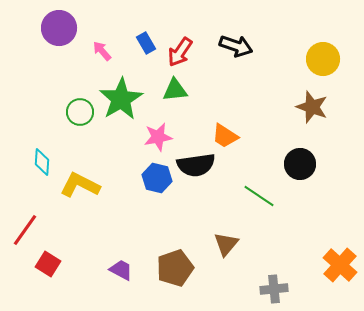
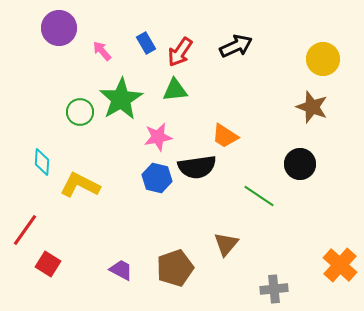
black arrow: rotated 44 degrees counterclockwise
black semicircle: moved 1 px right, 2 px down
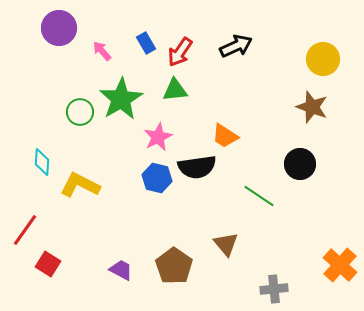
pink star: rotated 16 degrees counterclockwise
brown triangle: rotated 20 degrees counterclockwise
brown pentagon: moved 1 px left, 2 px up; rotated 18 degrees counterclockwise
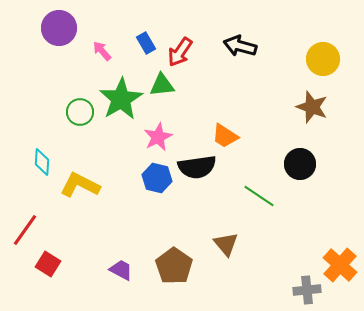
black arrow: moved 4 px right; rotated 140 degrees counterclockwise
green triangle: moved 13 px left, 5 px up
gray cross: moved 33 px right, 1 px down
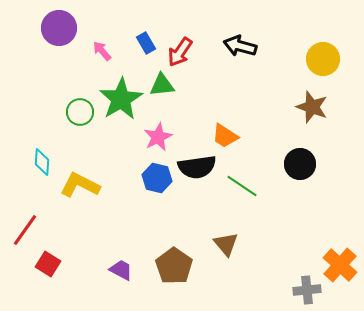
green line: moved 17 px left, 10 px up
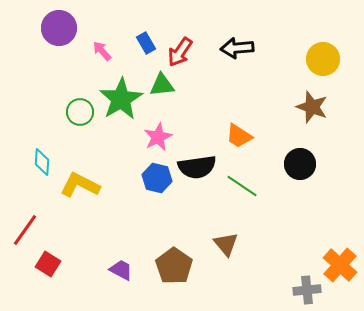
black arrow: moved 3 px left, 2 px down; rotated 20 degrees counterclockwise
orange trapezoid: moved 14 px right
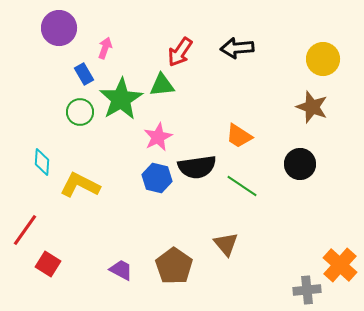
blue rectangle: moved 62 px left, 31 px down
pink arrow: moved 3 px right, 3 px up; rotated 60 degrees clockwise
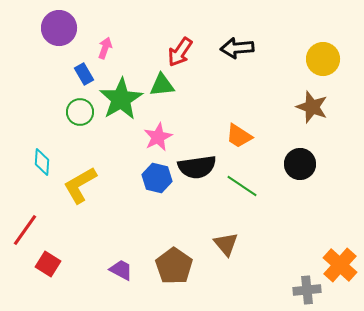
yellow L-shape: rotated 57 degrees counterclockwise
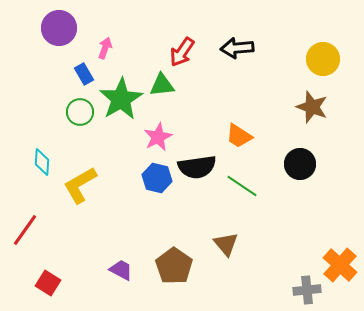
red arrow: moved 2 px right
red square: moved 19 px down
